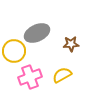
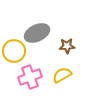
brown star: moved 4 px left, 2 px down
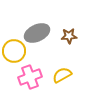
brown star: moved 2 px right, 10 px up
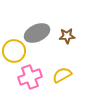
brown star: moved 2 px left
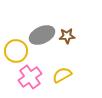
gray ellipse: moved 5 px right, 2 px down
yellow circle: moved 2 px right
pink cross: rotated 15 degrees counterclockwise
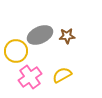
gray ellipse: moved 2 px left
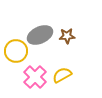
pink cross: moved 5 px right; rotated 10 degrees counterclockwise
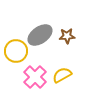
gray ellipse: rotated 10 degrees counterclockwise
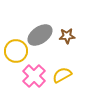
pink cross: moved 1 px left, 1 px up
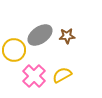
yellow circle: moved 2 px left, 1 px up
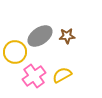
gray ellipse: moved 1 px down
yellow circle: moved 1 px right, 2 px down
pink cross: rotated 10 degrees clockwise
